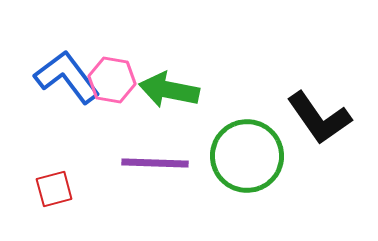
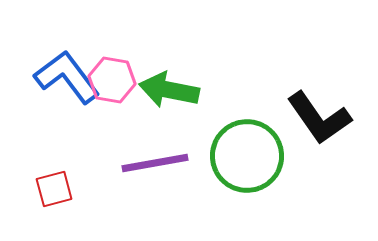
purple line: rotated 12 degrees counterclockwise
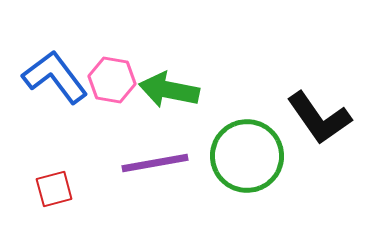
blue L-shape: moved 12 px left
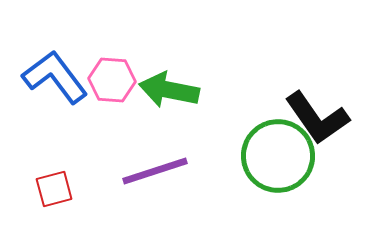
pink hexagon: rotated 6 degrees counterclockwise
black L-shape: moved 2 px left
green circle: moved 31 px right
purple line: moved 8 px down; rotated 8 degrees counterclockwise
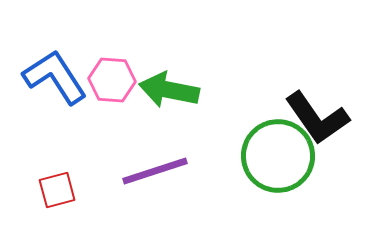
blue L-shape: rotated 4 degrees clockwise
red square: moved 3 px right, 1 px down
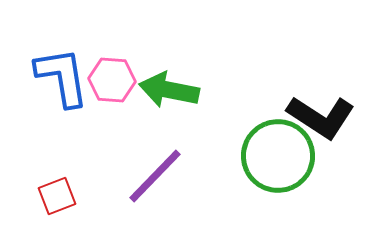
blue L-shape: moved 7 px right; rotated 24 degrees clockwise
black L-shape: moved 4 px right, 1 px up; rotated 22 degrees counterclockwise
purple line: moved 5 px down; rotated 28 degrees counterclockwise
red square: moved 6 px down; rotated 6 degrees counterclockwise
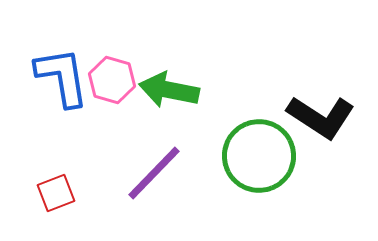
pink hexagon: rotated 12 degrees clockwise
green circle: moved 19 px left
purple line: moved 1 px left, 3 px up
red square: moved 1 px left, 3 px up
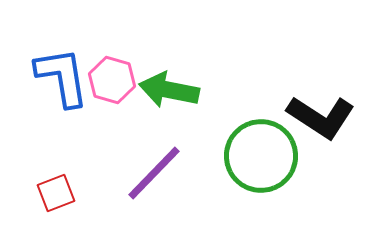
green circle: moved 2 px right
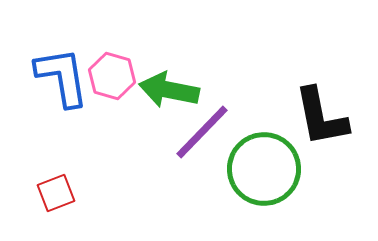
pink hexagon: moved 4 px up
black L-shape: rotated 46 degrees clockwise
green circle: moved 3 px right, 13 px down
purple line: moved 48 px right, 41 px up
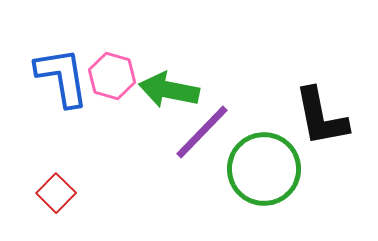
red square: rotated 24 degrees counterclockwise
